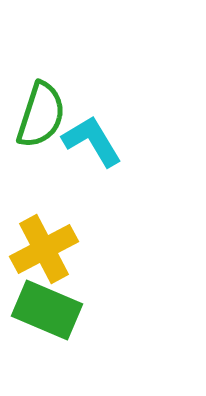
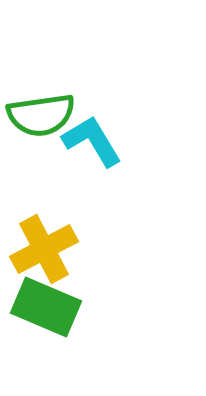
green semicircle: rotated 64 degrees clockwise
green rectangle: moved 1 px left, 3 px up
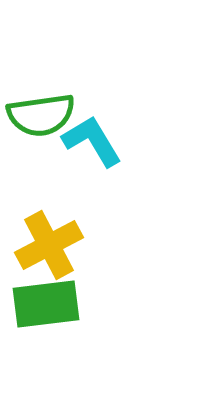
yellow cross: moved 5 px right, 4 px up
green rectangle: moved 3 px up; rotated 30 degrees counterclockwise
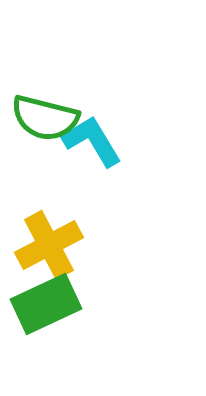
green semicircle: moved 4 px right, 3 px down; rotated 22 degrees clockwise
green rectangle: rotated 18 degrees counterclockwise
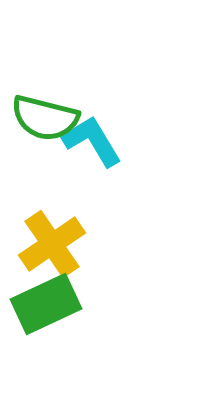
yellow cross: moved 3 px right, 1 px up; rotated 6 degrees counterclockwise
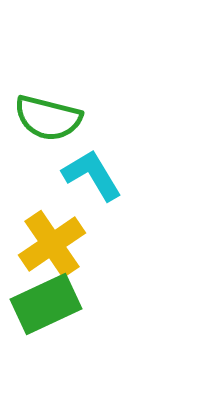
green semicircle: moved 3 px right
cyan L-shape: moved 34 px down
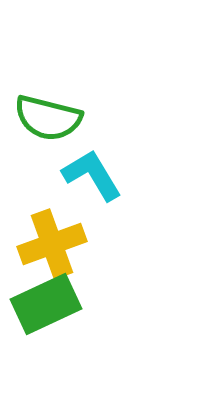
yellow cross: rotated 14 degrees clockwise
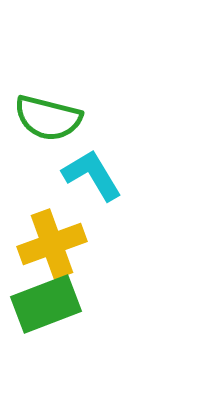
green rectangle: rotated 4 degrees clockwise
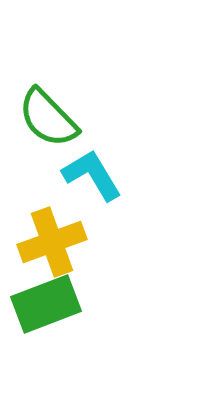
green semicircle: rotated 32 degrees clockwise
yellow cross: moved 2 px up
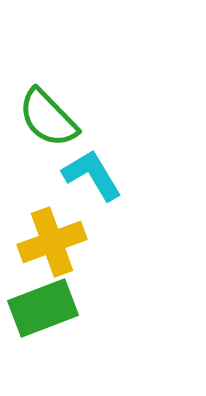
green rectangle: moved 3 px left, 4 px down
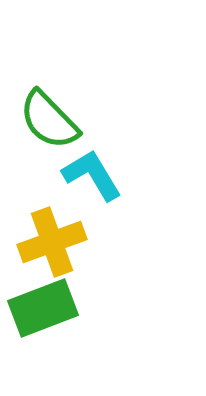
green semicircle: moved 1 px right, 2 px down
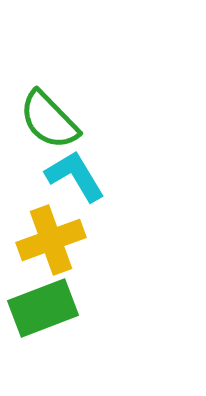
cyan L-shape: moved 17 px left, 1 px down
yellow cross: moved 1 px left, 2 px up
